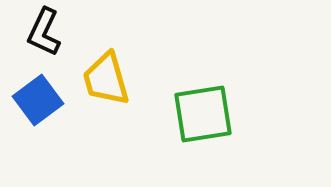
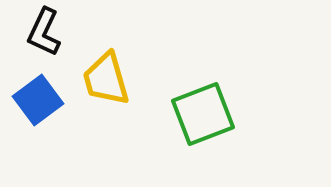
green square: rotated 12 degrees counterclockwise
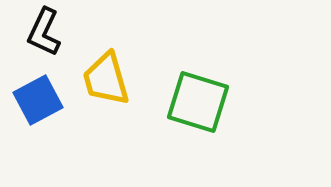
blue square: rotated 9 degrees clockwise
green square: moved 5 px left, 12 px up; rotated 38 degrees clockwise
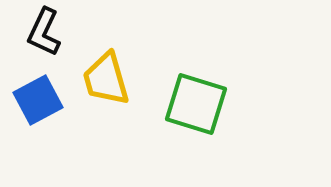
green square: moved 2 px left, 2 px down
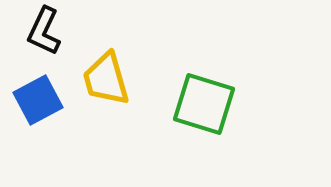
black L-shape: moved 1 px up
green square: moved 8 px right
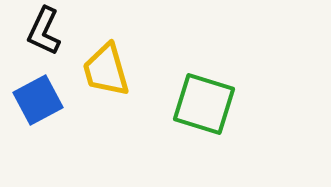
yellow trapezoid: moved 9 px up
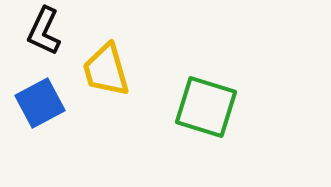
blue square: moved 2 px right, 3 px down
green square: moved 2 px right, 3 px down
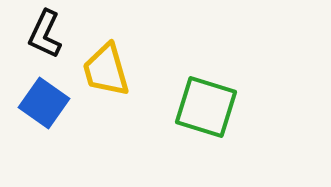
black L-shape: moved 1 px right, 3 px down
blue square: moved 4 px right; rotated 27 degrees counterclockwise
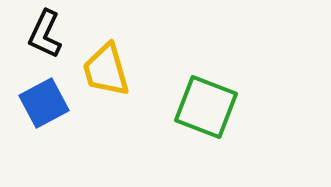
blue square: rotated 27 degrees clockwise
green square: rotated 4 degrees clockwise
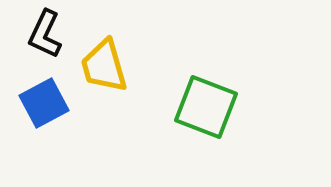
yellow trapezoid: moved 2 px left, 4 px up
